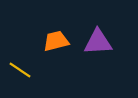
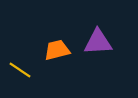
orange trapezoid: moved 1 px right, 9 px down
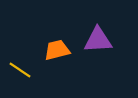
purple triangle: moved 2 px up
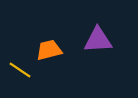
orange trapezoid: moved 8 px left
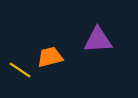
orange trapezoid: moved 1 px right, 7 px down
